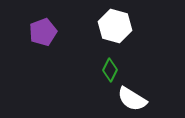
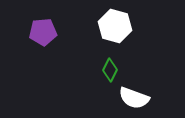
purple pentagon: rotated 16 degrees clockwise
white semicircle: moved 2 px right, 1 px up; rotated 12 degrees counterclockwise
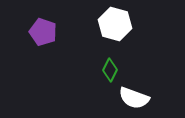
white hexagon: moved 2 px up
purple pentagon: rotated 24 degrees clockwise
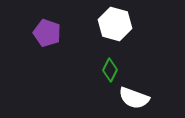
purple pentagon: moved 4 px right, 1 px down
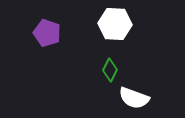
white hexagon: rotated 12 degrees counterclockwise
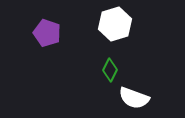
white hexagon: rotated 20 degrees counterclockwise
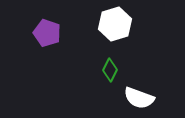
white semicircle: moved 5 px right
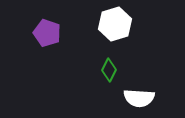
green diamond: moved 1 px left
white semicircle: rotated 16 degrees counterclockwise
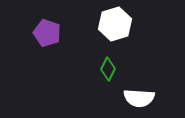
green diamond: moved 1 px left, 1 px up
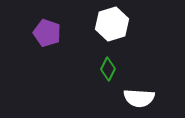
white hexagon: moved 3 px left
